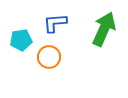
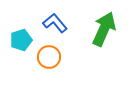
blue L-shape: rotated 55 degrees clockwise
cyan pentagon: rotated 10 degrees counterclockwise
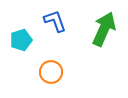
blue L-shape: moved 2 px up; rotated 20 degrees clockwise
orange circle: moved 2 px right, 15 px down
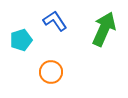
blue L-shape: rotated 15 degrees counterclockwise
